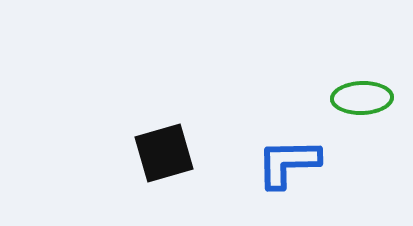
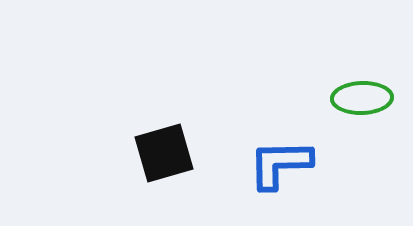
blue L-shape: moved 8 px left, 1 px down
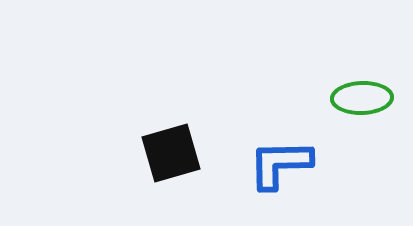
black square: moved 7 px right
